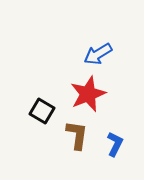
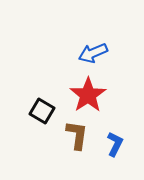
blue arrow: moved 5 px left, 1 px up; rotated 8 degrees clockwise
red star: moved 1 px down; rotated 12 degrees counterclockwise
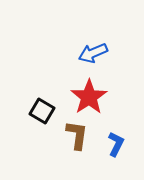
red star: moved 1 px right, 2 px down
blue L-shape: moved 1 px right
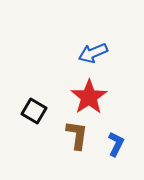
black square: moved 8 px left
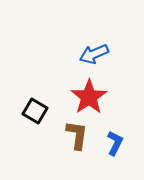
blue arrow: moved 1 px right, 1 px down
black square: moved 1 px right
blue L-shape: moved 1 px left, 1 px up
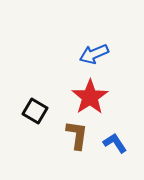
red star: moved 1 px right
blue L-shape: rotated 60 degrees counterclockwise
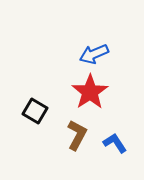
red star: moved 5 px up
brown L-shape: rotated 20 degrees clockwise
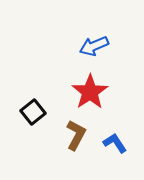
blue arrow: moved 8 px up
black square: moved 2 px left, 1 px down; rotated 20 degrees clockwise
brown L-shape: moved 1 px left
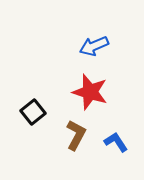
red star: rotated 21 degrees counterclockwise
blue L-shape: moved 1 px right, 1 px up
